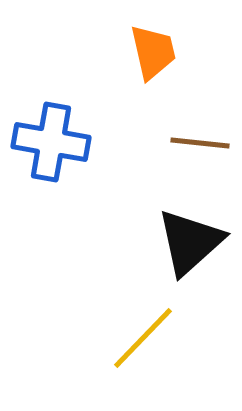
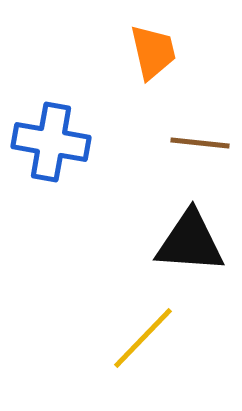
black triangle: rotated 46 degrees clockwise
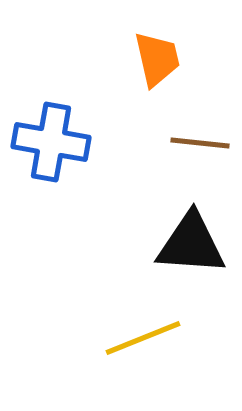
orange trapezoid: moved 4 px right, 7 px down
black triangle: moved 1 px right, 2 px down
yellow line: rotated 24 degrees clockwise
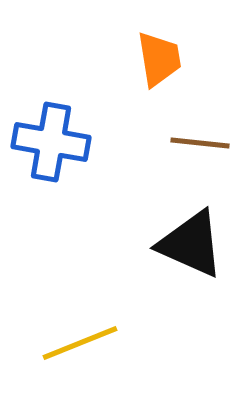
orange trapezoid: moved 2 px right; rotated 4 degrees clockwise
black triangle: rotated 20 degrees clockwise
yellow line: moved 63 px left, 5 px down
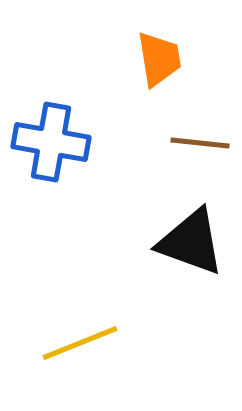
black triangle: moved 2 px up; rotated 4 degrees counterclockwise
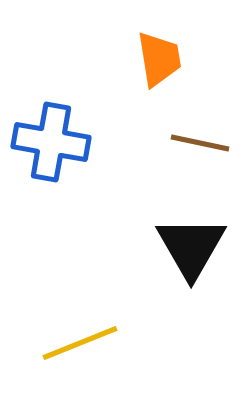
brown line: rotated 6 degrees clockwise
black triangle: moved 5 px down; rotated 40 degrees clockwise
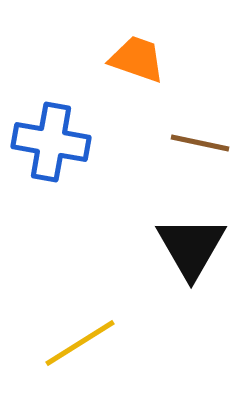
orange trapezoid: moved 22 px left; rotated 62 degrees counterclockwise
yellow line: rotated 10 degrees counterclockwise
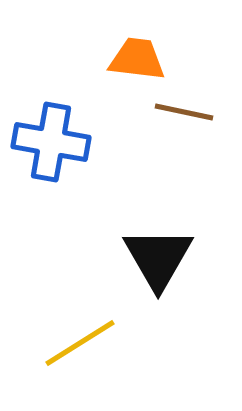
orange trapezoid: rotated 12 degrees counterclockwise
brown line: moved 16 px left, 31 px up
black triangle: moved 33 px left, 11 px down
